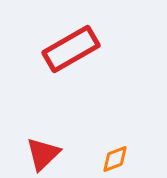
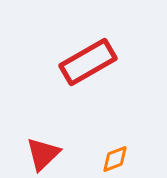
red rectangle: moved 17 px right, 13 px down
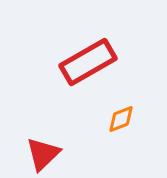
orange diamond: moved 6 px right, 40 px up
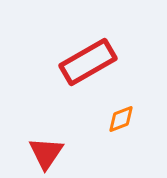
red triangle: moved 3 px right, 1 px up; rotated 12 degrees counterclockwise
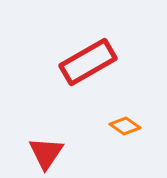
orange diamond: moved 4 px right, 7 px down; rotated 56 degrees clockwise
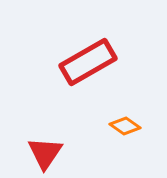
red triangle: moved 1 px left
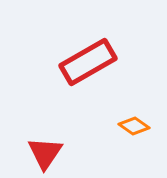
orange diamond: moved 9 px right
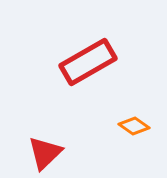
red triangle: rotated 12 degrees clockwise
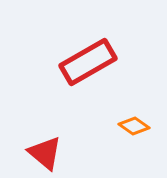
red triangle: rotated 36 degrees counterclockwise
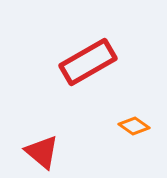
red triangle: moved 3 px left, 1 px up
